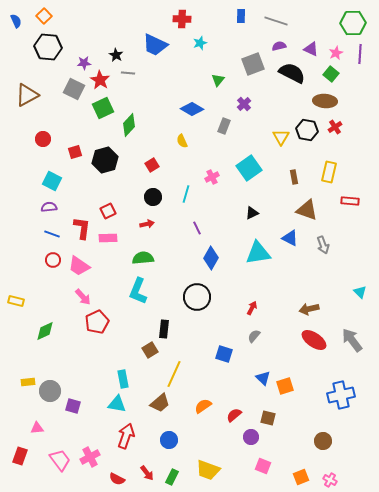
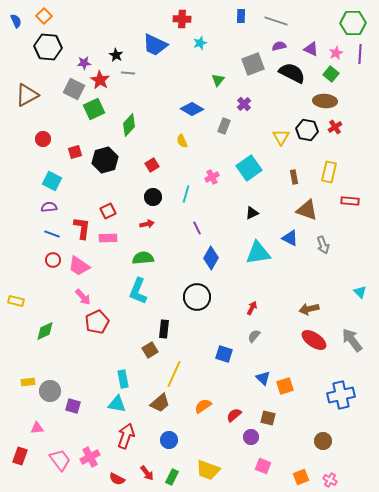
green square at (103, 108): moved 9 px left, 1 px down
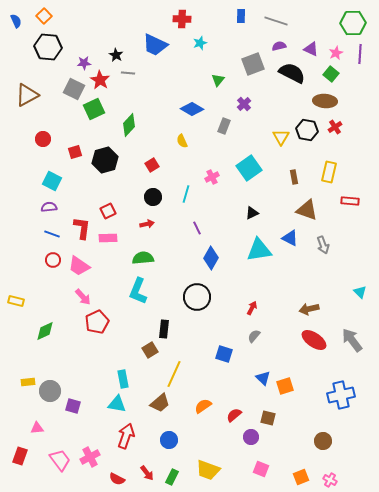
cyan triangle at (258, 253): moved 1 px right, 3 px up
pink square at (263, 466): moved 2 px left, 3 px down
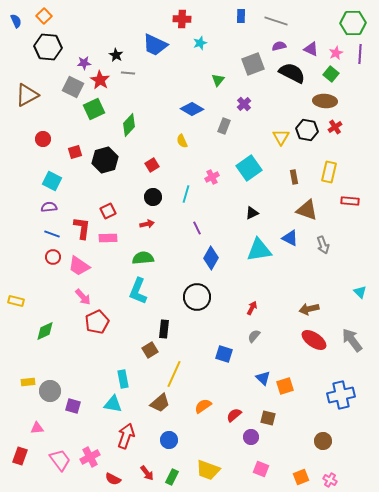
gray square at (74, 89): moved 1 px left, 2 px up
red circle at (53, 260): moved 3 px up
cyan triangle at (117, 404): moved 4 px left
red semicircle at (117, 479): moved 4 px left
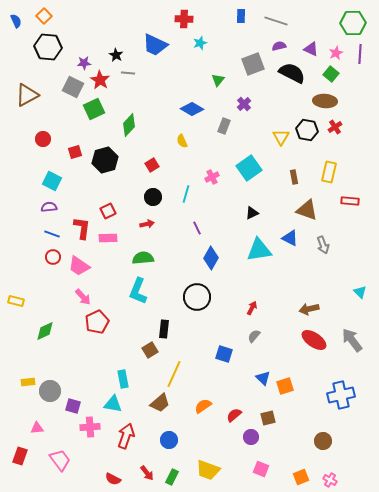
red cross at (182, 19): moved 2 px right
brown square at (268, 418): rotated 28 degrees counterclockwise
pink cross at (90, 457): moved 30 px up; rotated 24 degrees clockwise
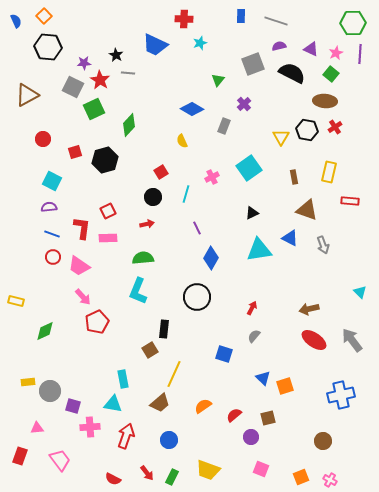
red square at (152, 165): moved 9 px right, 7 px down
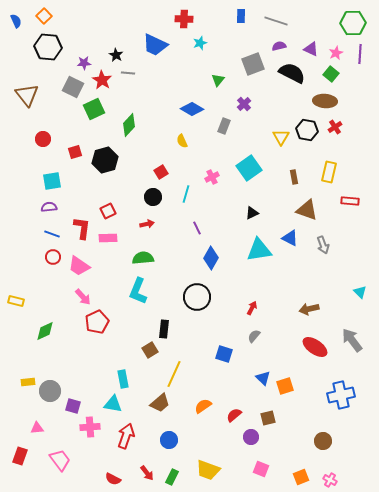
red star at (100, 80): moved 2 px right
brown triangle at (27, 95): rotated 40 degrees counterclockwise
cyan square at (52, 181): rotated 36 degrees counterclockwise
red ellipse at (314, 340): moved 1 px right, 7 px down
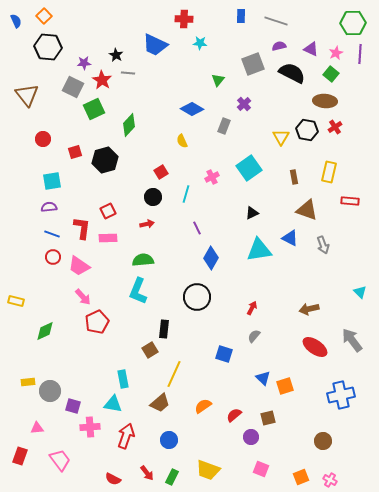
cyan star at (200, 43): rotated 24 degrees clockwise
green semicircle at (143, 258): moved 2 px down
